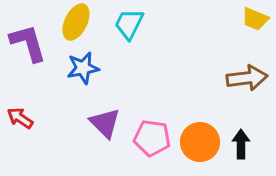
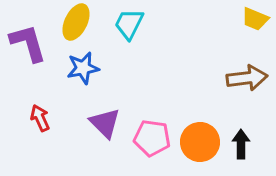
red arrow: moved 20 px right; rotated 32 degrees clockwise
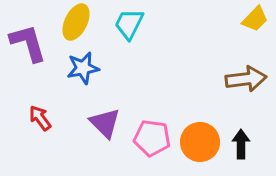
yellow trapezoid: rotated 68 degrees counterclockwise
brown arrow: moved 1 px left, 1 px down
red arrow: rotated 12 degrees counterclockwise
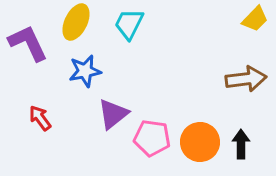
purple L-shape: rotated 9 degrees counterclockwise
blue star: moved 2 px right, 3 px down
purple triangle: moved 8 px right, 9 px up; rotated 36 degrees clockwise
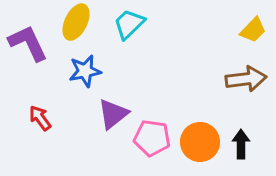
yellow trapezoid: moved 2 px left, 11 px down
cyan trapezoid: rotated 20 degrees clockwise
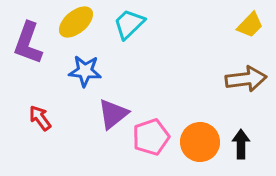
yellow ellipse: rotated 24 degrees clockwise
yellow trapezoid: moved 3 px left, 5 px up
purple L-shape: rotated 135 degrees counterclockwise
blue star: rotated 16 degrees clockwise
pink pentagon: moved 1 px left, 1 px up; rotated 27 degrees counterclockwise
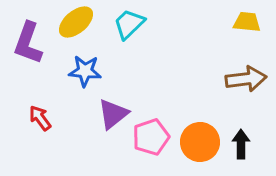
yellow trapezoid: moved 3 px left, 3 px up; rotated 128 degrees counterclockwise
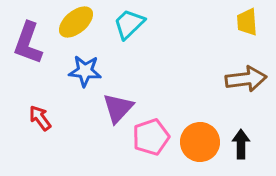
yellow trapezoid: rotated 100 degrees counterclockwise
purple triangle: moved 5 px right, 6 px up; rotated 8 degrees counterclockwise
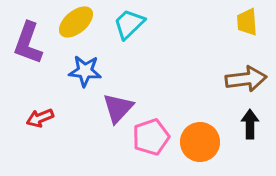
red arrow: rotated 76 degrees counterclockwise
black arrow: moved 9 px right, 20 px up
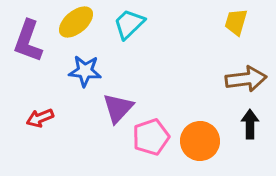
yellow trapezoid: moved 11 px left; rotated 20 degrees clockwise
purple L-shape: moved 2 px up
orange circle: moved 1 px up
